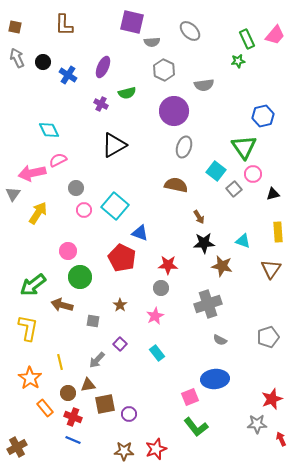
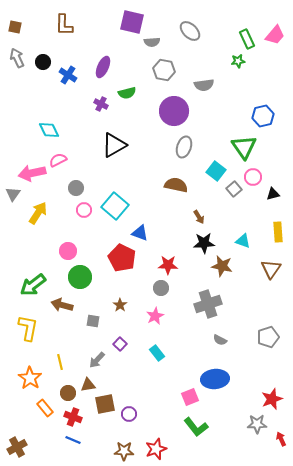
gray hexagon at (164, 70): rotated 15 degrees counterclockwise
pink circle at (253, 174): moved 3 px down
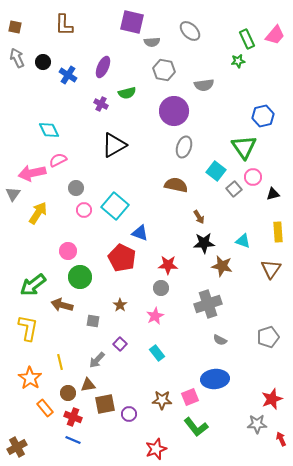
brown star at (124, 451): moved 38 px right, 51 px up
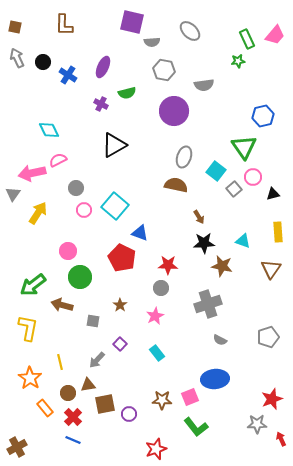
gray ellipse at (184, 147): moved 10 px down
red cross at (73, 417): rotated 24 degrees clockwise
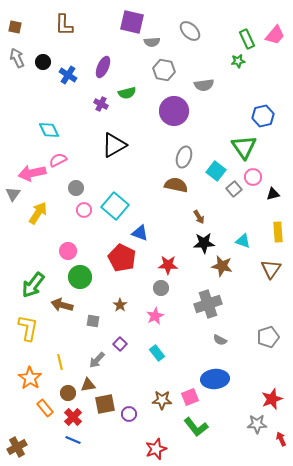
green arrow at (33, 285): rotated 16 degrees counterclockwise
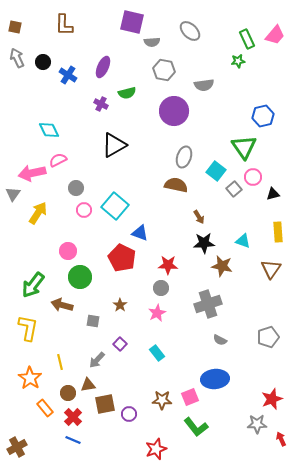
pink star at (155, 316): moved 2 px right, 3 px up
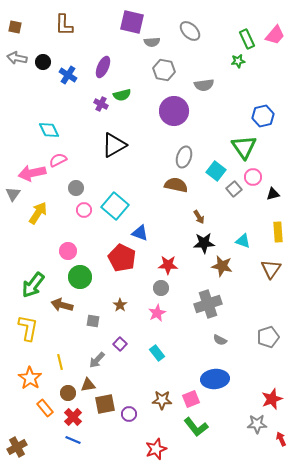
gray arrow at (17, 58): rotated 54 degrees counterclockwise
green semicircle at (127, 93): moved 5 px left, 2 px down
pink square at (190, 397): moved 1 px right, 2 px down
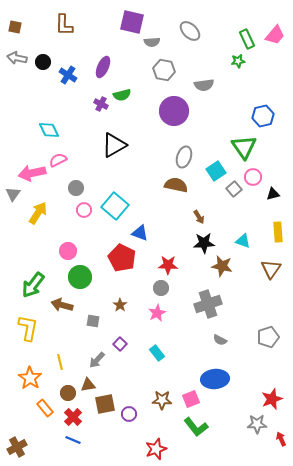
cyan square at (216, 171): rotated 18 degrees clockwise
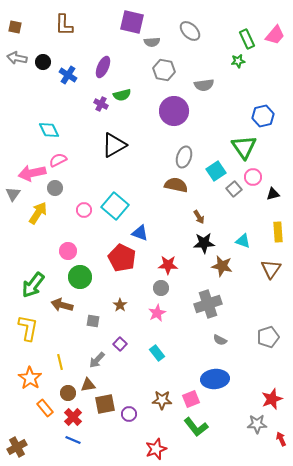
gray circle at (76, 188): moved 21 px left
